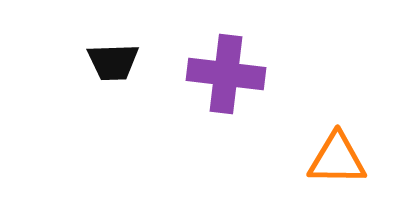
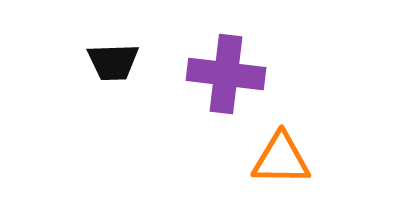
orange triangle: moved 56 px left
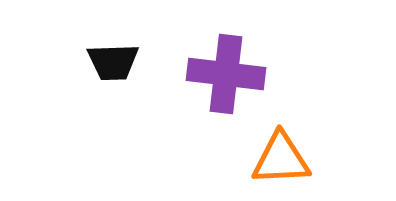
orange triangle: rotated 4 degrees counterclockwise
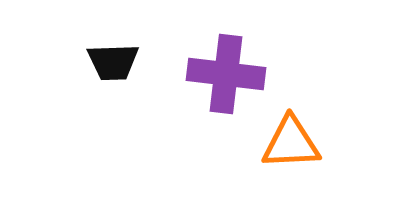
orange triangle: moved 10 px right, 16 px up
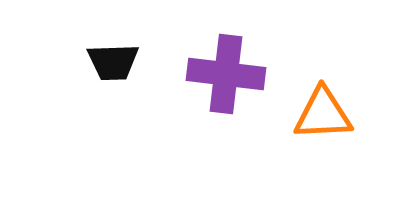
orange triangle: moved 32 px right, 29 px up
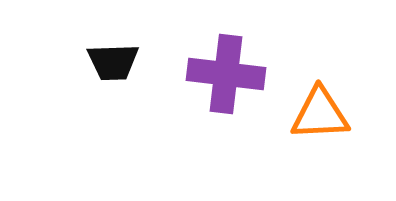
orange triangle: moved 3 px left
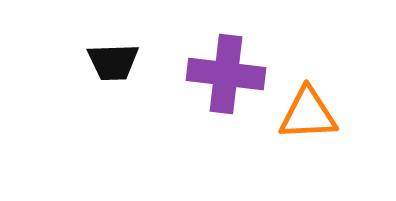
orange triangle: moved 12 px left
